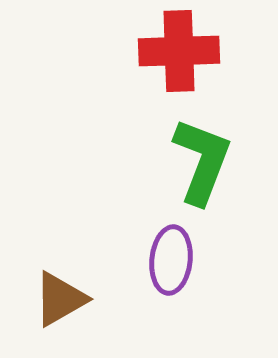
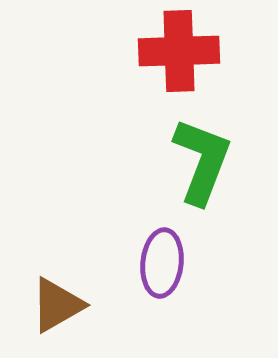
purple ellipse: moved 9 px left, 3 px down
brown triangle: moved 3 px left, 6 px down
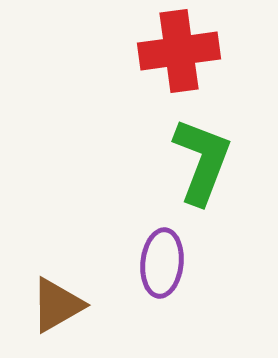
red cross: rotated 6 degrees counterclockwise
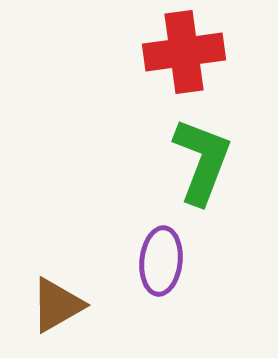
red cross: moved 5 px right, 1 px down
purple ellipse: moved 1 px left, 2 px up
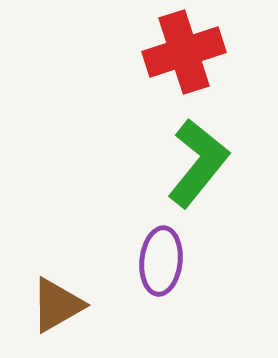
red cross: rotated 10 degrees counterclockwise
green L-shape: moved 4 px left, 2 px down; rotated 18 degrees clockwise
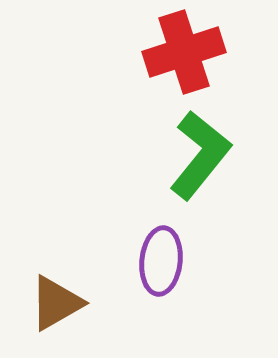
green L-shape: moved 2 px right, 8 px up
brown triangle: moved 1 px left, 2 px up
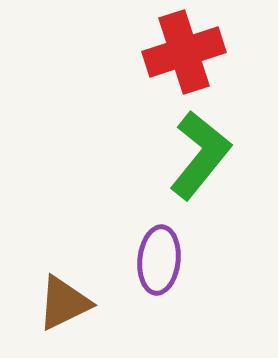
purple ellipse: moved 2 px left, 1 px up
brown triangle: moved 8 px right; rotated 4 degrees clockwise
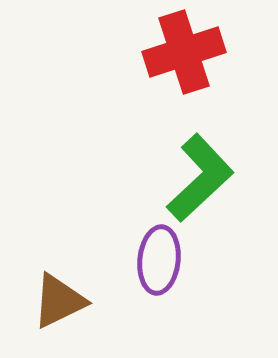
green L-shape: moved 23 px down; rotated 8 degrees clockwise
brown triangle: moved 5 px left, 2 px up
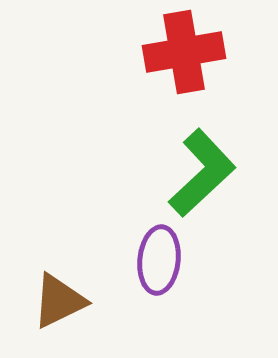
red cross: rotated 8 degrees clockwise
green L-shape: moved 2 px right, 5 px up
